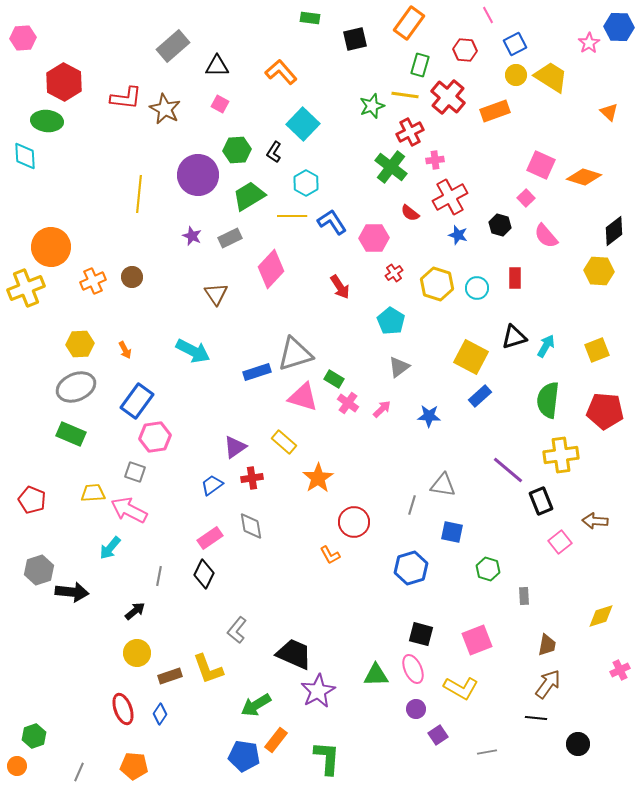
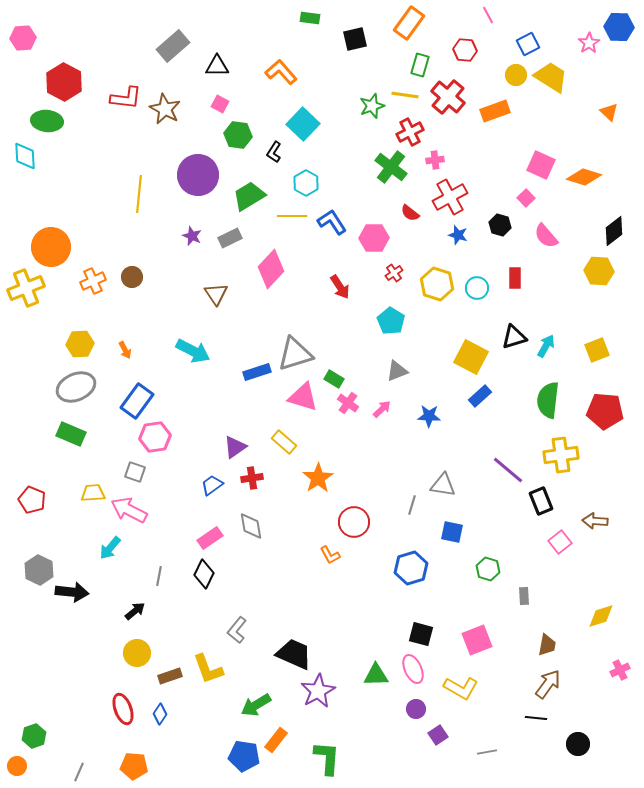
blue square at (515, 44): moved 13 px right
green hexagon at (237, 150): moved 1 px right, 15 px up; rotated 12 degrees clockwise
gray triangle at (399, 367): moved 2 px left, 4 px down; rotated 15 degrees clockwise
gray hexagon at (39, 570): rotated 16 degrees counterclockwise
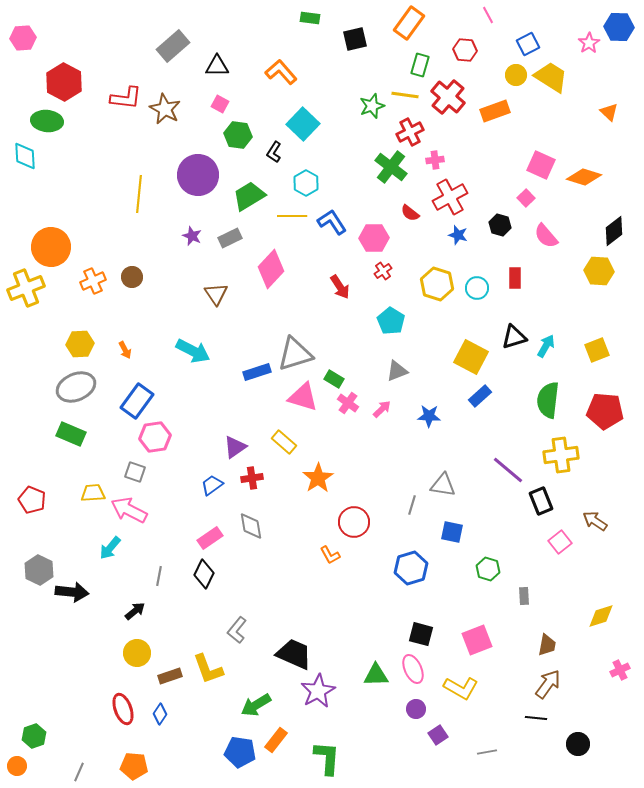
red cross at (394, 273): moved 11 px left, 2 px up
brown arrow at (595, 521): rotated 30 degrees clockwise
blue pentagon at (244, 756): moved 4 px left, 4 px up
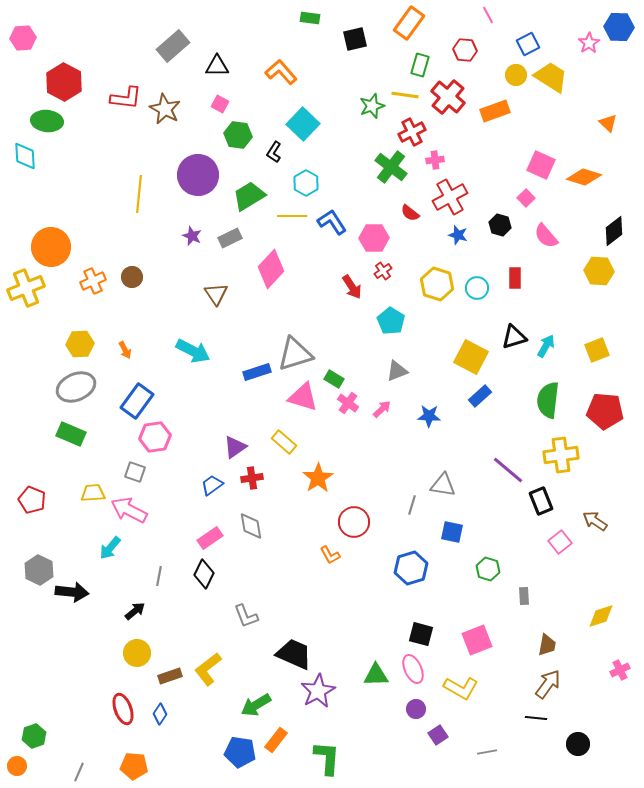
orange triangle at (609, 112): moved 1 px left, 11 px down
red cross at (410, 132): moved 2 px right
red arrow at (340, 287): moved 12 px right
gray L-shape at (237, 630): moved 9 px right, 14 px up; rotated 60 degrees counterclockwise
yellow L-shape at (208, 669): rotated 72 degrees clockwise
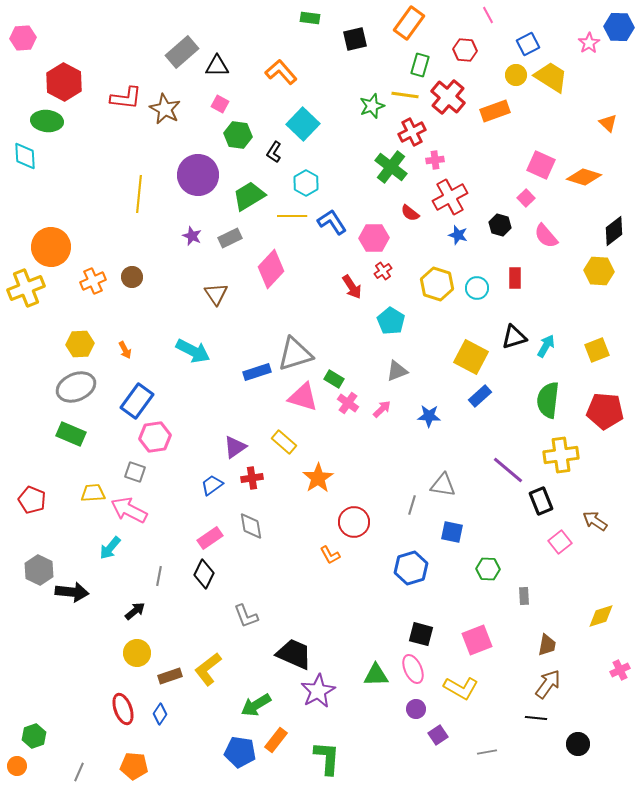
gray rectangle at (173, 46): moved 9 px right, 6 px down
green hexagon at (488, 569): rotated 15 degrees counterclockwise
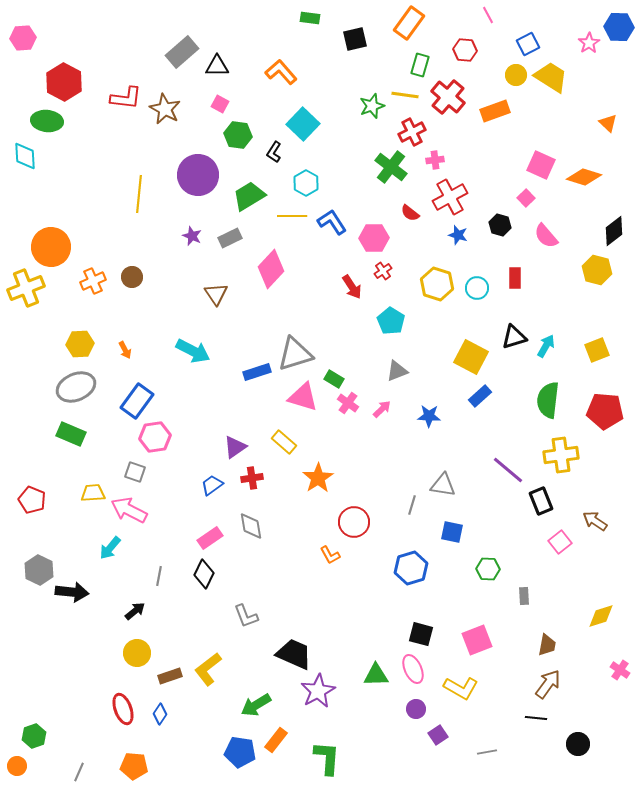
yellow hexagon at (599, 271): moved 2 px left, 1 px up; rotated 12 degrees clockwise
pink cross at (620, 670): rotated 30 degrees counterclockwise
